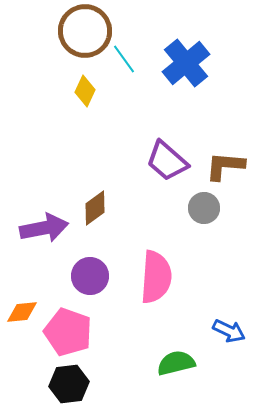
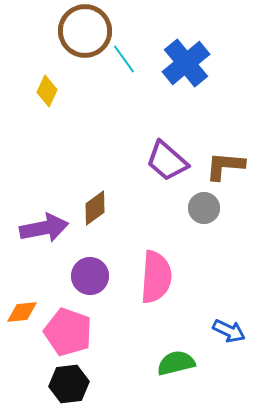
yellow diamond: moved 38 px left
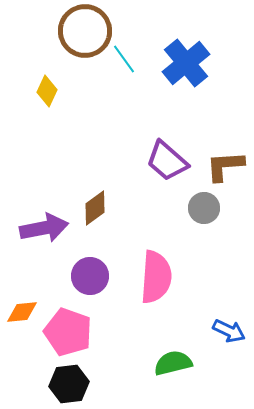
brown L-shape: rotated 9 degrees counterclockwise
green semicircle: moved 3 px left
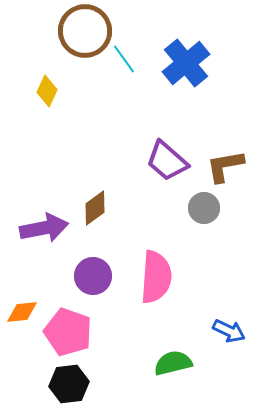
brown L-shape: rotated 6 degrees counterclockwise
purple circle: moved 3 px right
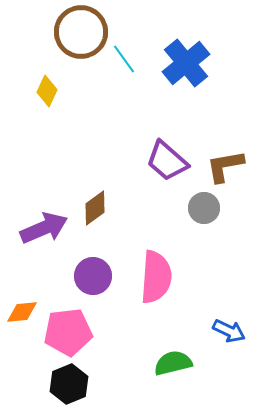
brown circle: moved 4 px left, 1 px down
purple arrow: rotated 12 degrees counterclockwise
pink pentagon: rotated 27 degrees counterclockwise
black hexagon: rotated 15 degrees counterclockwise
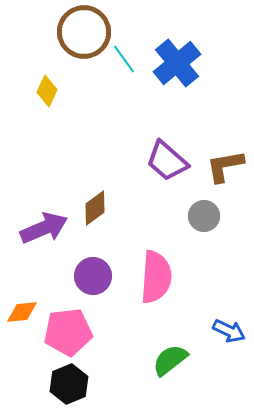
brown circle: moved 3 px right
blue cross: moved 9 px left
gray circle: moved 8 px down
green semicircle: moved 3 px left, 3 px up; rotated 24 degrees counterclockwise
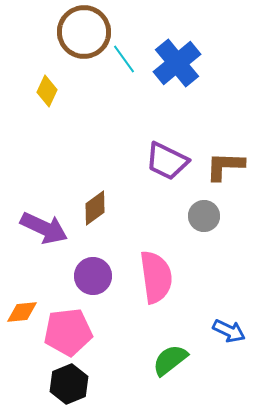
purple trapezoid: rotated 15 degrees counterclockwise
brown L-shape: rotated 12 degrees clockwise
purple arrow: rotated 48 degrees clockwise
pink semicircle: rotated 12 degrees counterclockwise
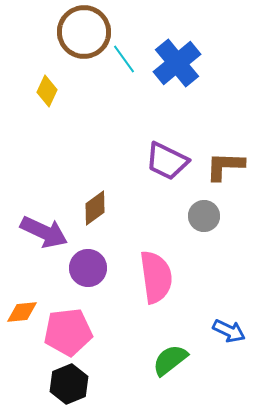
purple arrow: moved 4 px down
purple circle: moved 5 px left, 8 px up
